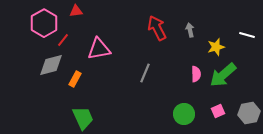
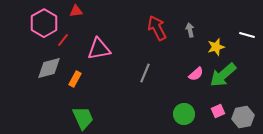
gray diamond: moved 2 px left, 3 px down
pink semicircle: rotated 49 degrees clockwise
gray hexagon: moved 6 px left, 4 px down
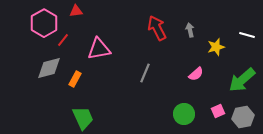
green arrow: moved 19 px right, 5 px down
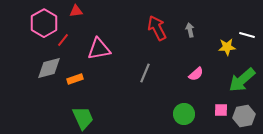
yellow star: moved 11 px right; rotated 12 degrees clockwise
orange rectangle: rotated 42 degrees clockwise
pink square: moved 3 px right, 1 px up; rotated 24 degrees clockwise
gray hexagon: moved 1 px right, 1 px up
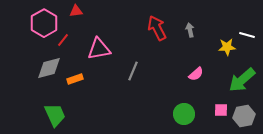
gray line: moved 12 px left, 2 px up
green trapezoid: moved 28 px left, 3 px up
